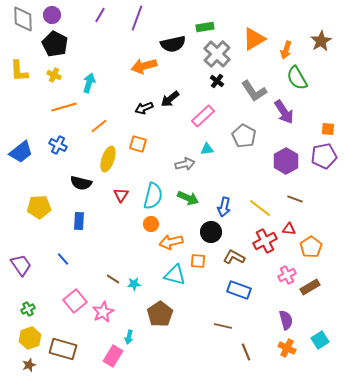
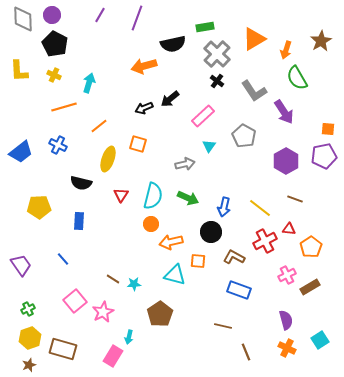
cyan triangle at (207, 149): moved 2 px right, 3 px up; rotated 48 degrees counterclockwise
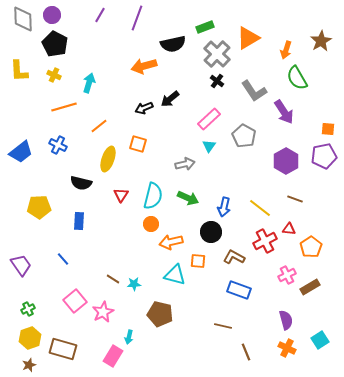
green rectangle at (205, 27): rotated 12 degrees counterclockwise
orange triangle at (254, 39): moved 6 px left, 1 px up
pink rectangle at (203, 116): moved 6 px right, 3 px down
brown pentagon at (160, 314): rotated 25 degrees counterclockwise
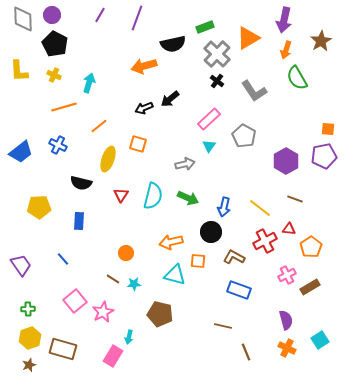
purple arrow at (284, 112): moved 92 px up; rotated 45 degrees clockwise
orange circle at (151, 224): moved 25 px left, 29 px down
green cross at (28, 309): rotated 24 degrees clockwise
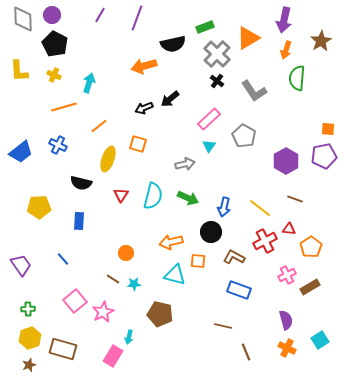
green semicircle at (297, 78): rotated 35 degrees clockwise
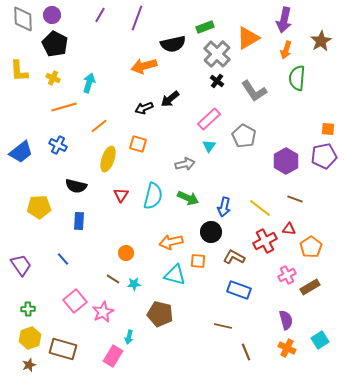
yellow cross at (54, 75): moved 1 px left, 3 px down
black semicircle at (81, 183): moved 5 px left, 3 px down
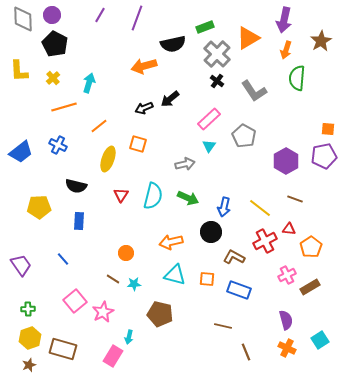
yellow cross at (53, 78): rotated 24 degrees clockwise
orange square at (198, 261): moved 9 px right, 18 px down
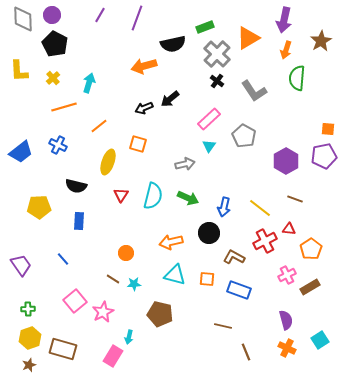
yellow ellipse at (108, 159): moved 3 px down
black circle at (211, 232): moved 2 px left, 1 px down
orange pentagon at (311, 247): moved 2 px down
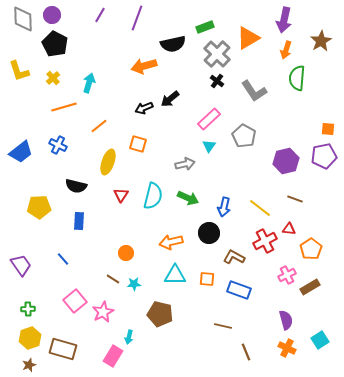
yellow L-shape at (19, 71): rotated 15 degrees counterclockwise
purple hexagon at (286, 161): rotated 15 degrees clockwise
cyan triangle at (175, 275): rotated 15 degrees counterclockwise
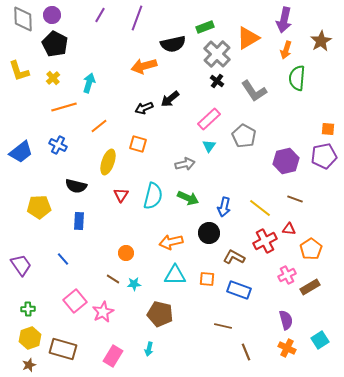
cyan arrow at (129, 337): moved 20 px right, 12 px down
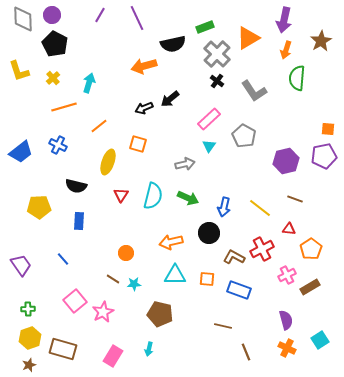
purple line at (137, 18): rotated 45 degrees counterclockwise
red cross at (265, 241): moved 3 px left, 8 px down
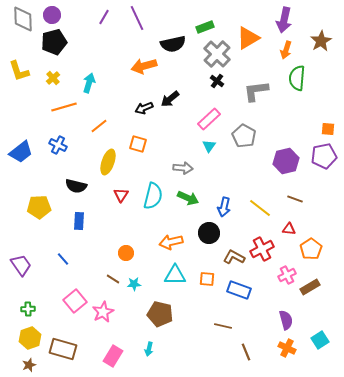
purple line at (100, 15): moved 4 px right, 2 px down
black pentagon at (55, 44): moved 1 px left, 2 px up; rotated 30 degrees clockwise
gray L-shape at (254, 91): moved 2 px right; rotated 116 degrees clockwise
gray arrow at (185, 164): moved 2 px left, 4 px down; rotated 18 degrees clockwise
